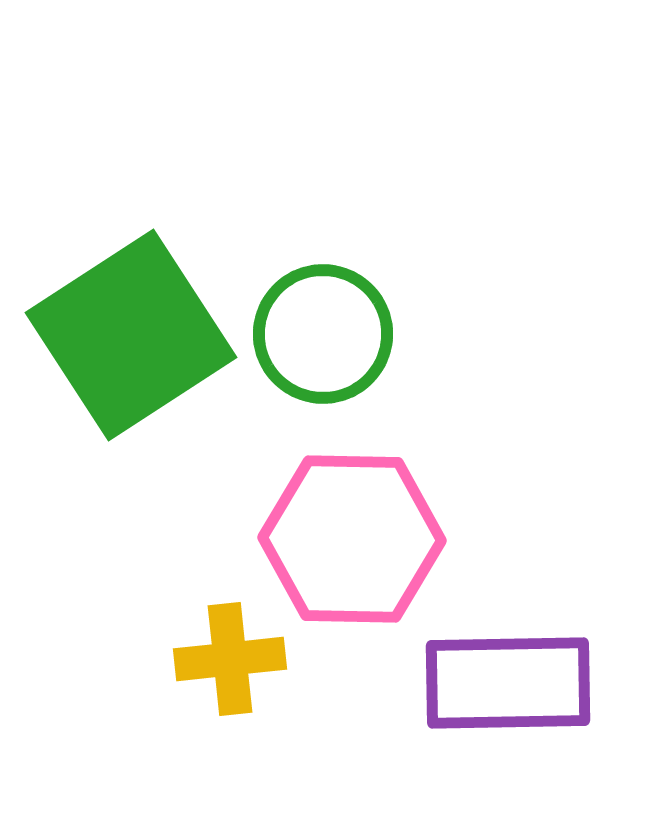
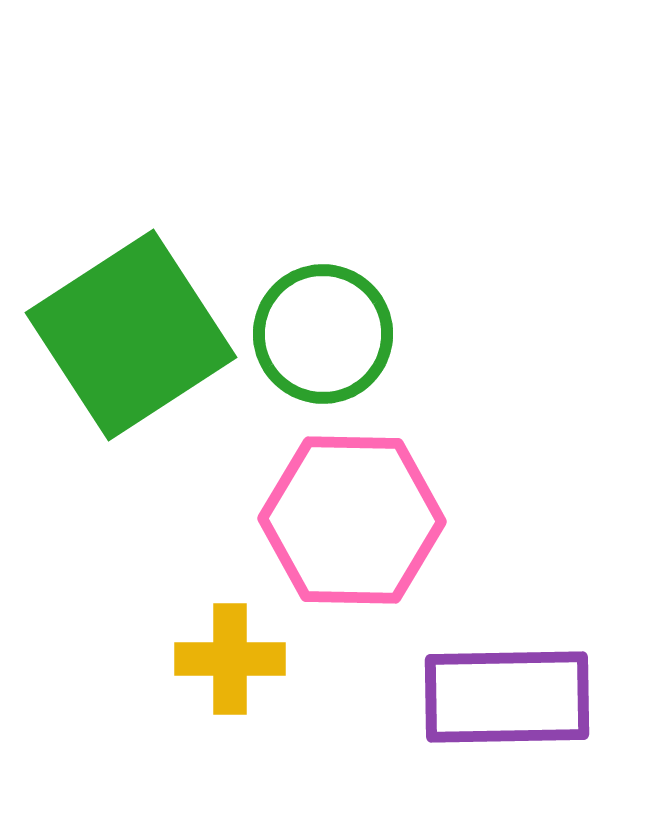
pink hexagon: moved 19 px up
yellow cross: rotated 6 degrees clockwise
purple rectangle: moved 1 px left, 14 px down
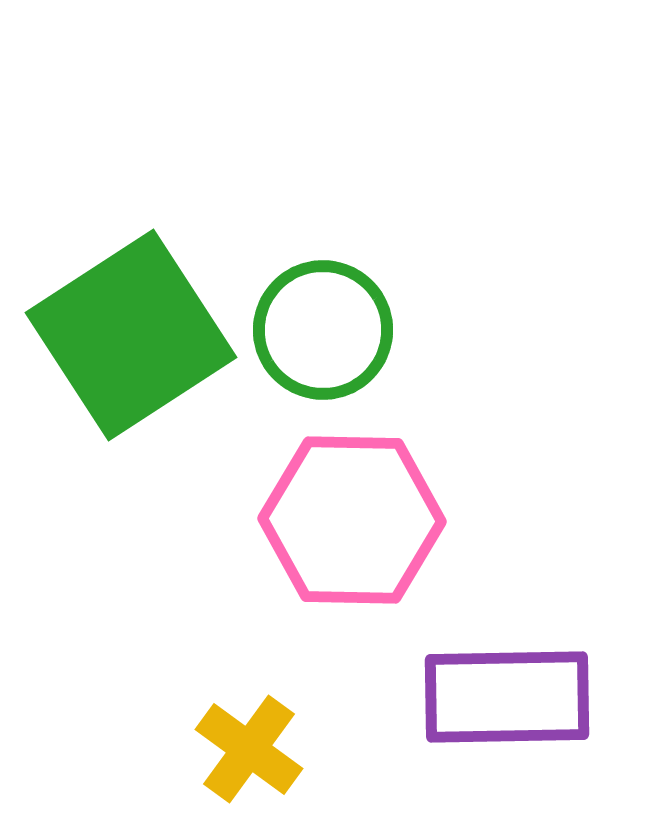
green circle: moved 4 px up
yellow cross: moved 19 px right, 90 px down; rotated 36 degrees clockwise
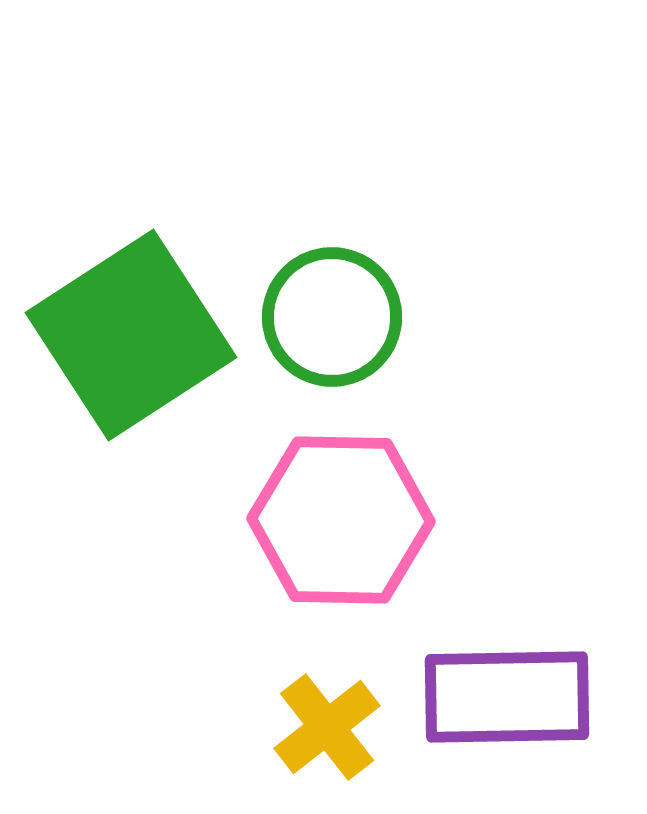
green circle: moved 9 px right, 13 px up
pink hexagon: moved 11 px left
yellow cross: moved 78 px right, 22 px up; rotated 16 degrees clockwise
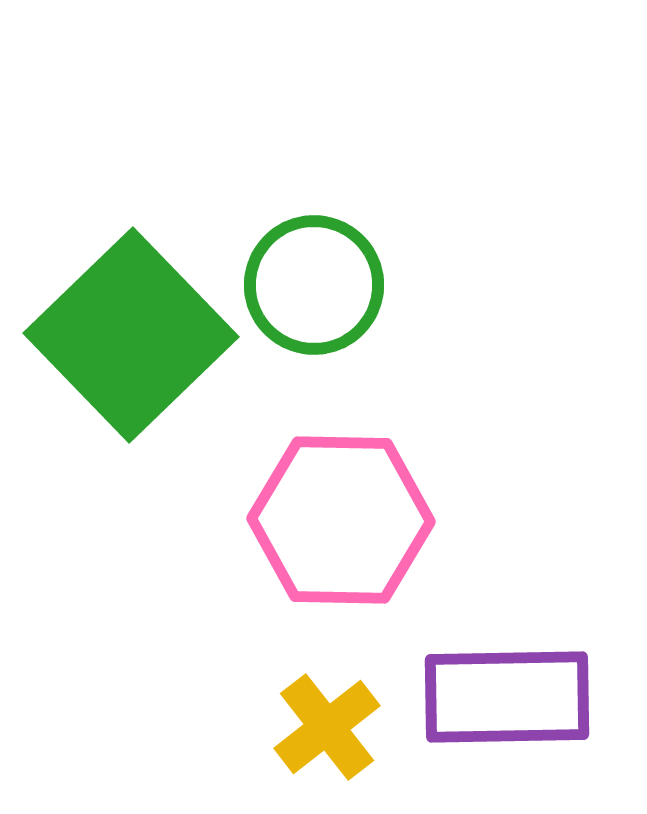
green circle: moved 18 px left, 32 px up
green square: rotated 11 degrees counterclockwise
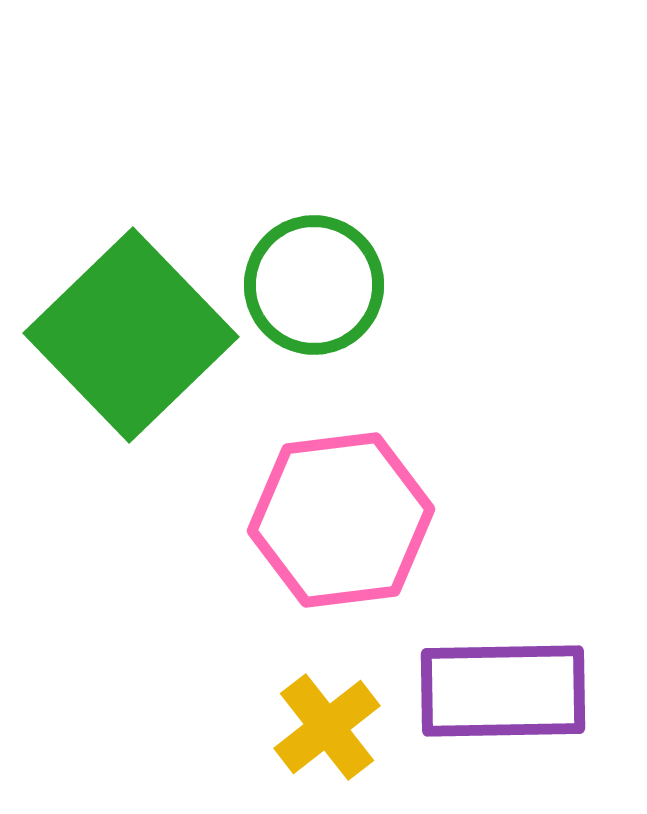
pink hexagon: rotated 8 degrees counterclockwise
purple rectangle: moved 4 px left, 6 px up
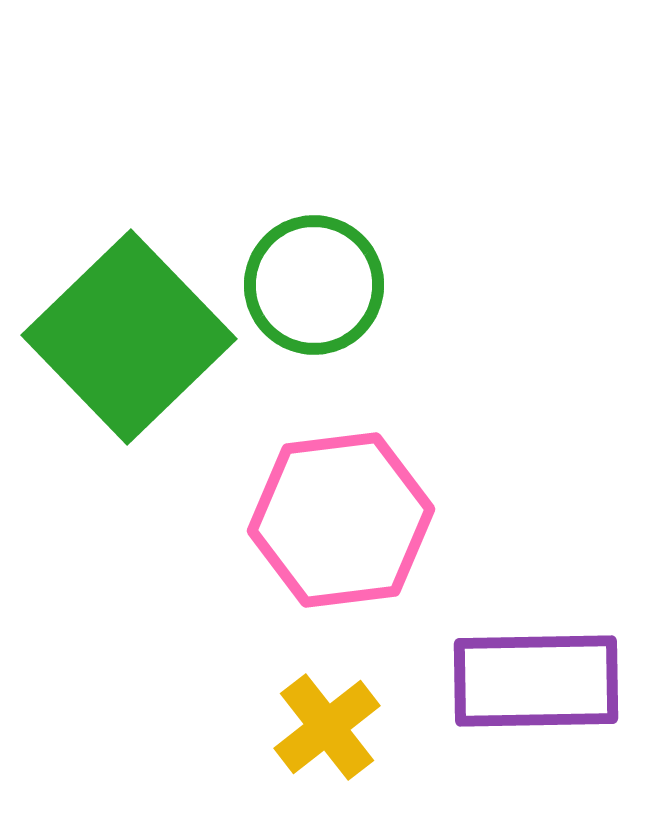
green square: moved 2 px left, 2 px down
purple rectangle: moved 33 px right, 10 px up
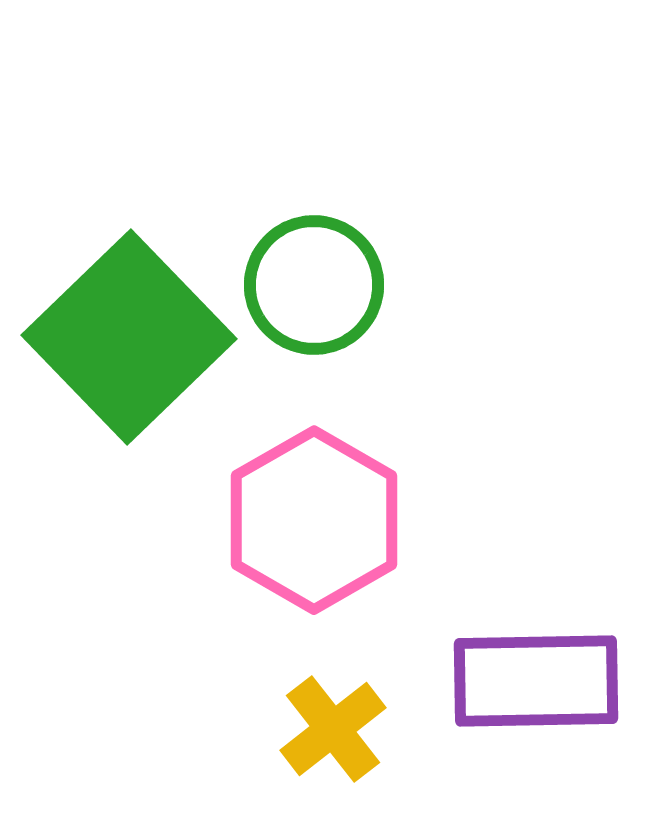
pink hexagon: moved 27 px left; rotated 23 degrees counterclockwise
yellow cross: moved 6 px right, 2 px down
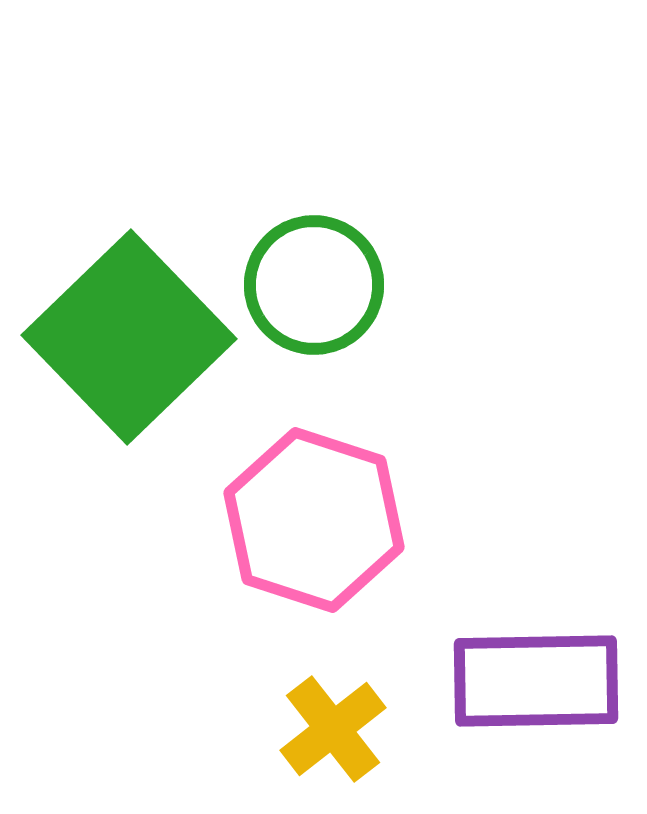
pink hexagon: rotated 12 degrees counterclockwise
